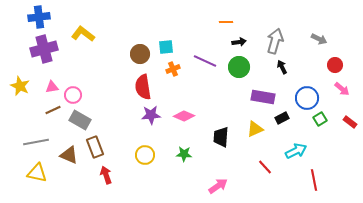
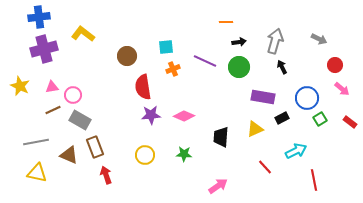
brown circle at (140, 54): moved 13 px left, 2 px down
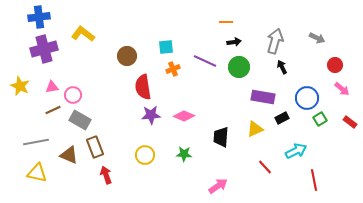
gray arrow at (319, 39): moved 2 px left, 1 px up
black arrow at (239, 42): moved 5 px left
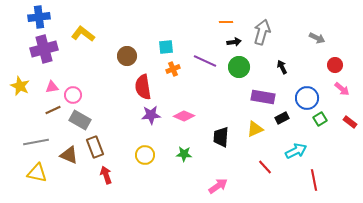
gray arrow at (275, 41): moved 13 px left, 9 px up
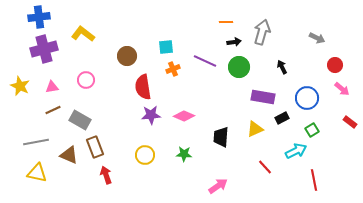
pink circle at (73, 95): moved 13 px right, 15 px up
green square at (320, 119): moved 8 px left, 11 px down
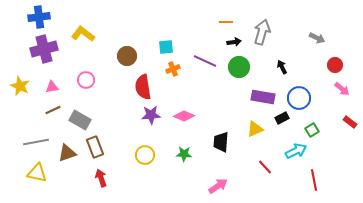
blue circle at (307, 98): moved 8 px left
black trapezoid at (221, 137): moved 5 px down
brown triangle at (69, 155): moved 2 px left, 2 px up; rotated 42 degrees counterclockwise
red arrow at (106, 175): moved 5 px left, 3 px down
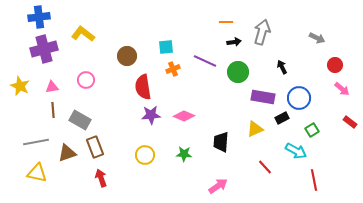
green circle at (239, 67): moved 1 px left, 5 px down
brown line at (53, 110): rotated 70 degrees counterclockwise
cyan arrow at (296, 151): rotated 55 degrees clockwise
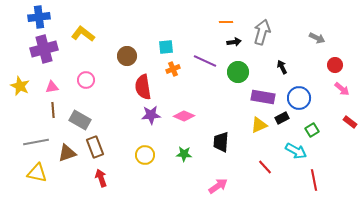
yellow triangle at (255, 129): moved 4 px right, 4 px up
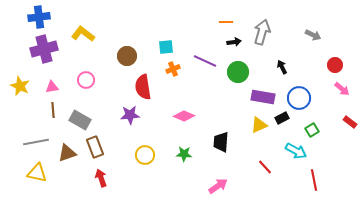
gray arrow at (317, 38): moved 4 px left, 3 px up
purple star at (151, 115): moved 21 px left
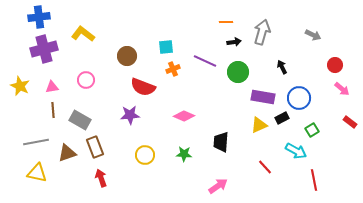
red semicircle at (143, 87): rotated 60 degrees counterclockwise
